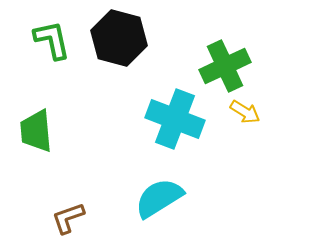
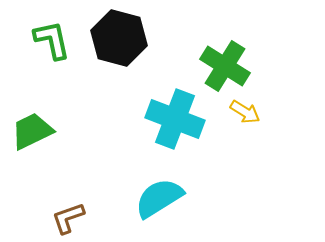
green cross: rotated 33 degrees counterclockwise
green trapezoid: moved 4 px left; rotated 69 degrees clockwise
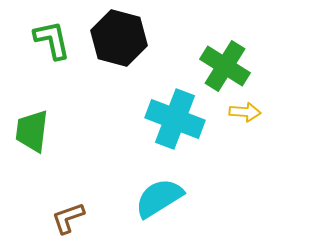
yellow arrow: rotated 28 degrees counterclockwise
green trapezoid: rotated 57 degrees counterclockwise
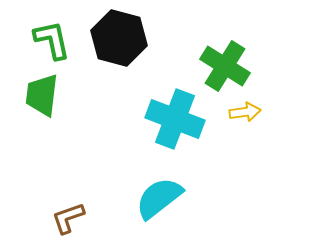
yellow arrow: rotated 12 degrees counterclockwise
green trapezoid: moved 10 px right, 36 px up
cyan semicircle: rotated 6 degrees counterclockwise
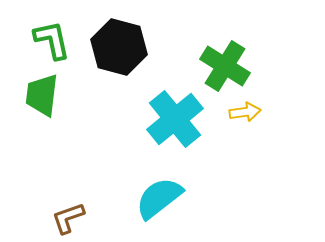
black hexagon: moved 9 px down
cyan cross: rotated 30 degrees clockwise
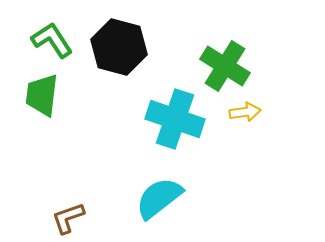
green L-shape: rotated 21 degrees counterclockwise
cyan cross: rotated 32 degrees counterclockwise
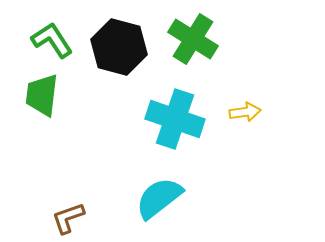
green cross: moved 32 px left, 27 px up
